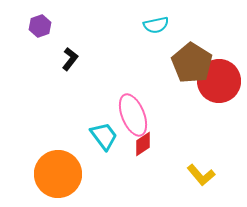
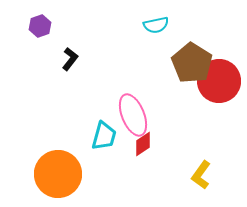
cyan trapezoid: rotated 52 degrees clockwise
yellow L-shape: rotated 76 degrees clockwise
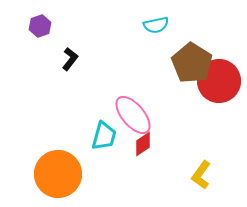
pink ellipse: rotated 18 degrees counterclockwise
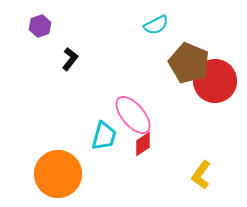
cyan semicircle: rotated 15 degrees counterclockwise
brown pentagon: moved 3 px left; rotated 9 degrees counterclockwise
red circle: moved 4 px left
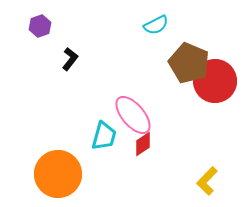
yellow L-shape: moved 6 px right, 6 px down; rotated 8 degrees clockwise
